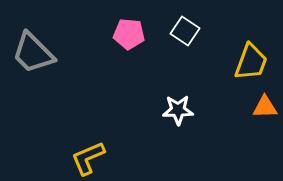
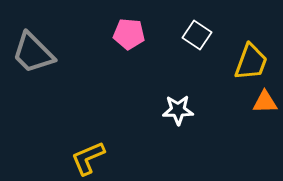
white square: moved 12 px right, 4 px down
orange triangle: moved 5 px up
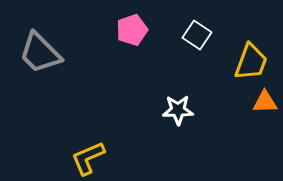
pink pentagon: moved 3 px right, 4 px up; rotated 24 degrees counterclockwise
gray trapezoid: moved 7 px right
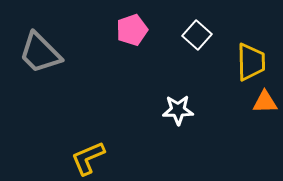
white square: rotated 8 degrees clockwise
yellow trapezoid: rotated 21 degrees counterclockwise
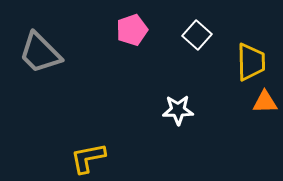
yellow L-shape: rotated 12 degrees clockwise
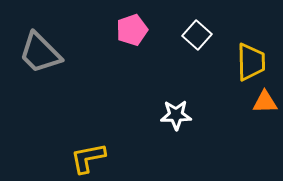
white star: moved 2 px left, 5 px down
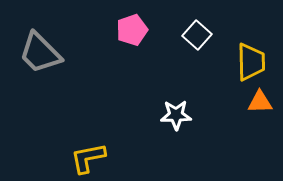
orange triangle: moved 5 px left
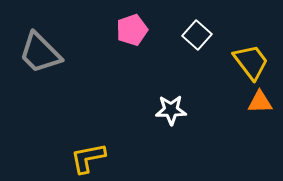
yellow trapezoid: rotated 36 degrees counterclockwise
white star: moved 5 px left, 5 px up
